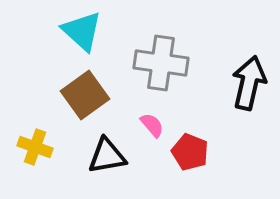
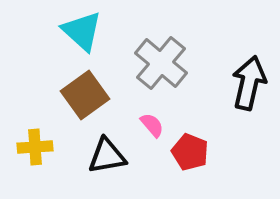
gray cross: rotated 32 degrees clockwise
yellow cross: rotated 24 degrees counterclockwise
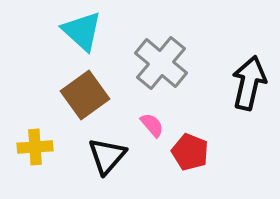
black triangle: rotated 39 degrees counterclockwise
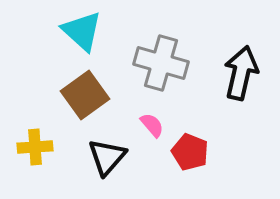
gray cross: rotated 24 degrees counterclockwise
black arrow: moved 8 px left, 10 px up
black triangle: moved 1 px down
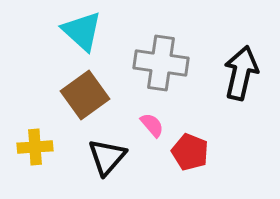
gray cross: rotated 8 degrees counterclockwise
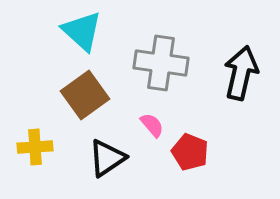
black triangle: moved 1 px down; rotated 15 degrees clockwise
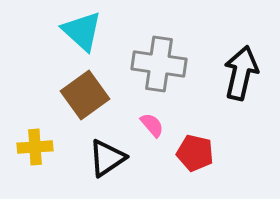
gray cross: moved 2 px left, 1 px down
red pentagon: moved 5 px right, 1 px down; rotated 9 degrees counterclockwise
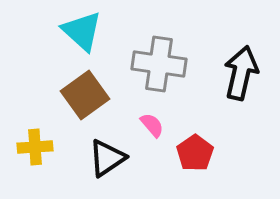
red pentagon: rotated 24 degrees clockwise
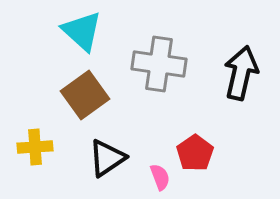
pink semicircle: moved 8 px right, 52 px down; rotated 20 degrees clockwise
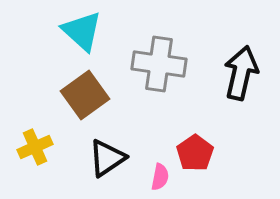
yellow cross: rotated 20 degrees counterclockwise
pink semicircle: rotated 32 degrees clockwise
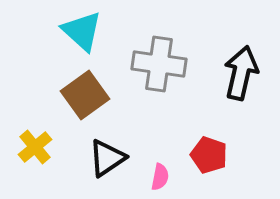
yellow cross: rotated 16 degrees counterclockwise
red pentagon: moved 14 px right, 2 px down; rotated 18 degrees counterclockwise
